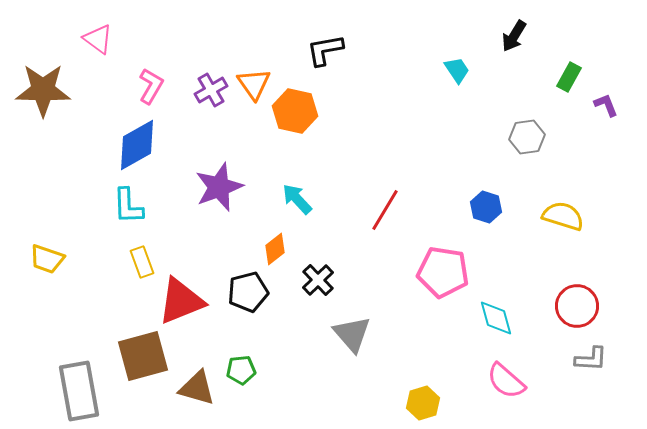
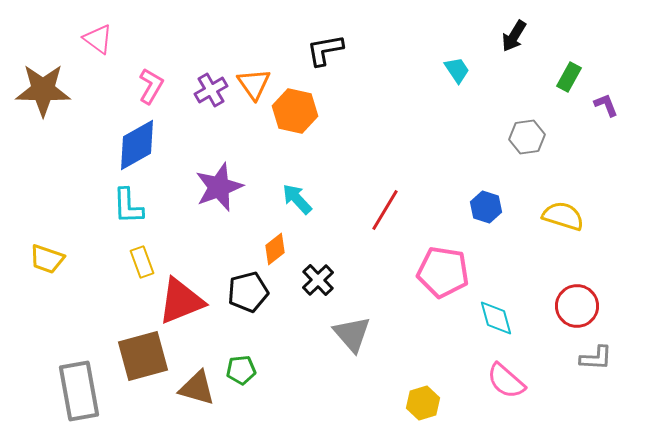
gray L-shape: moved 5 px right, 1 px up
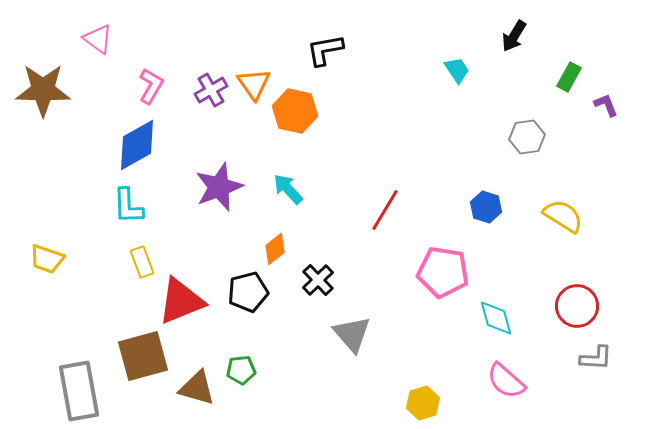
cyan arrow: moved 9 px left, 10 px up
yellow semicircle: rotated 15 degrees clockwise
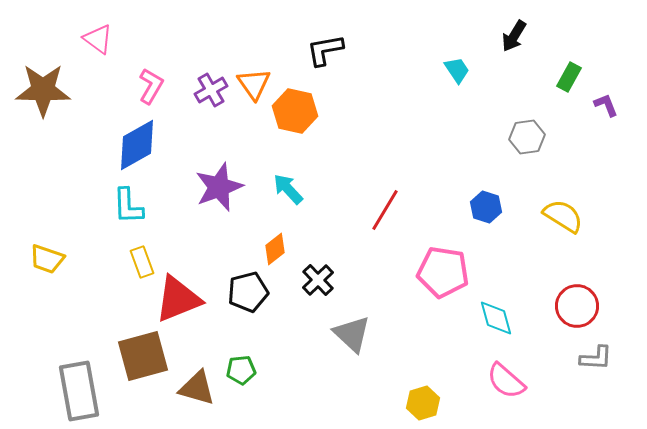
red triangle: moved 3 px left, 2 px up
gray triangle: rotated 6 degrees counterclockwise
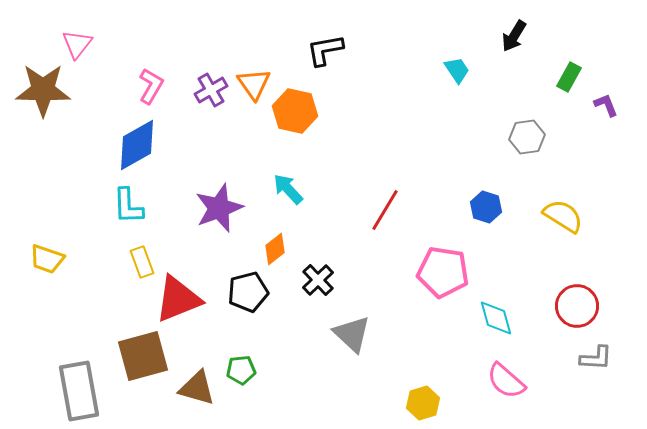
pink triangle: moved 21 px left, 5 px down; rotated 32 degrees clockwise
purple star: moved 21 px down
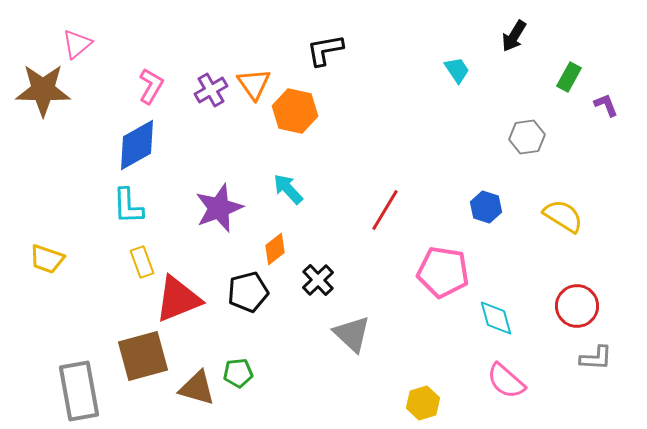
pink triangle: rotated 12 degrees clockwise
green pentagon: moved 3 px left, 3 px down
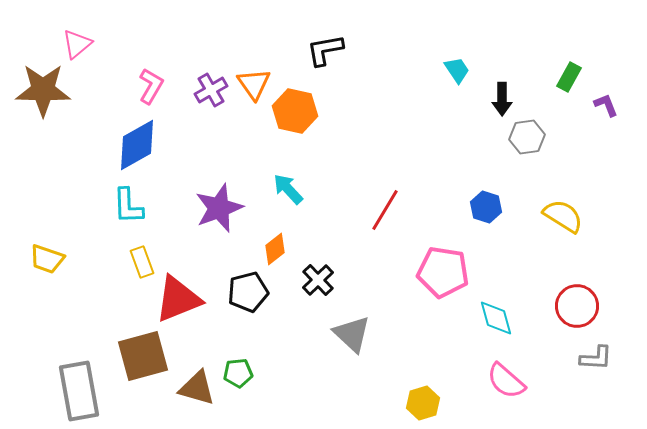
black arrow: moved 12 px left, 63 px down; rotated 32 degrees counterclockwise
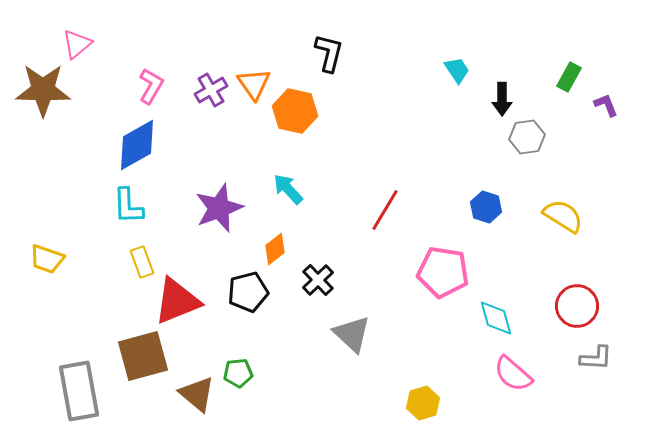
black L-shape: moved 4 px right, 3 px down; rotated 114 degrees clockwise
red triangle: moved 1 px left, 2 px down
pink semicircle: moved 7 px right, 7 px up
brown triangle: moved 6 px down; rotated 24 degrees clockwise
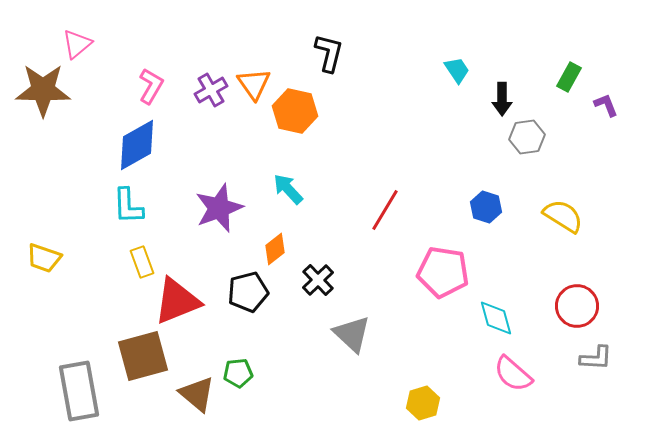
yellow trapezoid: moved 3 px left, 1 px up
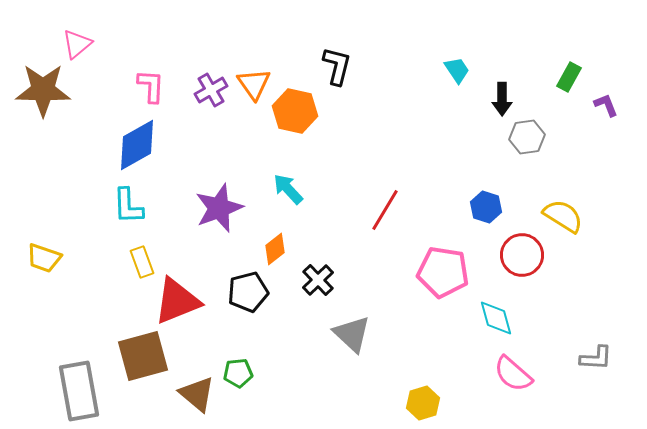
black L-shape: moved 8 px right, 13 px down
pink L-shape: rotated 27 degrees counterclockwise
red circle: moved 55 px left, 51 px up
